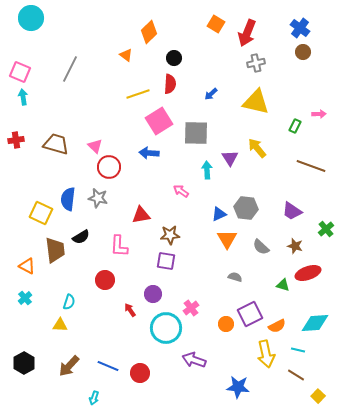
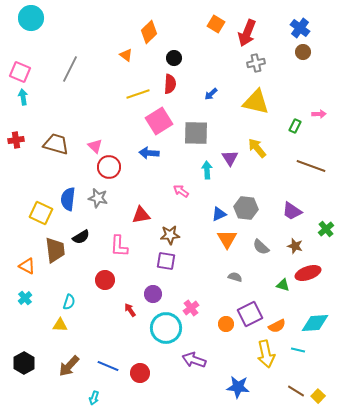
brown line at (296, 375): moved 16 px down
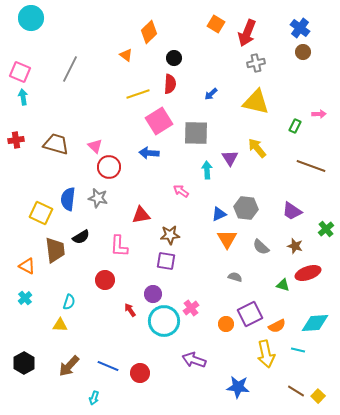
cyan circle at (166, 328): moved 2 px left, 7 px up
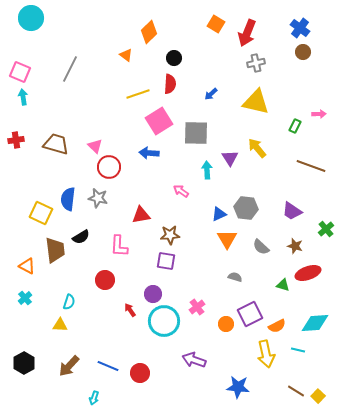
pink cross at (191, 308): moved 6 px right, 1 px up
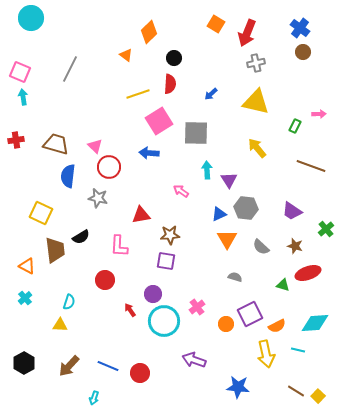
purple triangle at (230, 158): moved 1 px left, 22 px down
blue semicircle at (68, 199): moved 23 px up
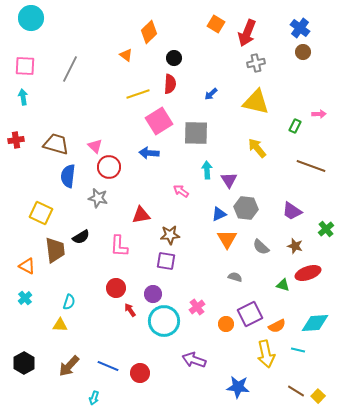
pink square at (20, 72): moved 5 px right, 6 px up; rotated 20 degrees counterclockwise
red circle at (105, 280): moved 11 px right, 8 px down
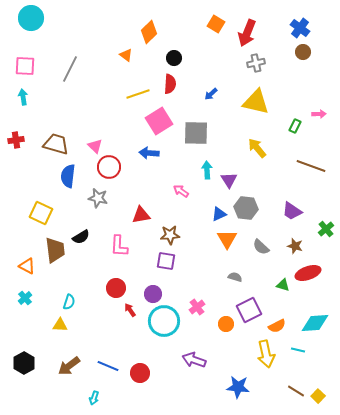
purple square at (250, 314): moved 1 px left, 4 px up
brown arrow at (69, 366): rotated 10 degrees clockwise
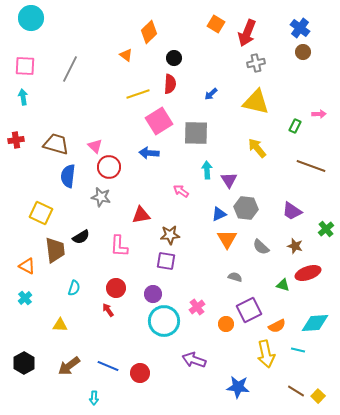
gray star at (98, 198): moved 3 px right, 1 px up
cyan semicircle at (69, 302): moved 5 px right, 14 px up
red arrow at (130, 310): moved 22 px left
cyan arrow at (94, 398): rotated 16 degrees counterclockwise
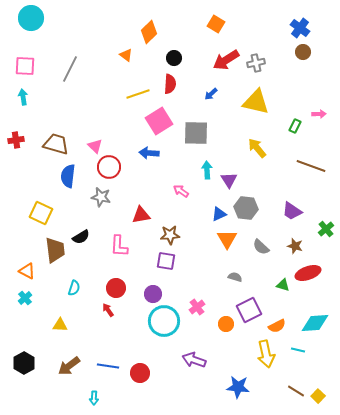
red arrow at (247, 33): moved 21 px left, 27 px down; rotated 36 degrees clockwise
orange triangle at (27, 266): moved 5 px down
blue line at (108, 366): rotated 15 degrees counterclockwise
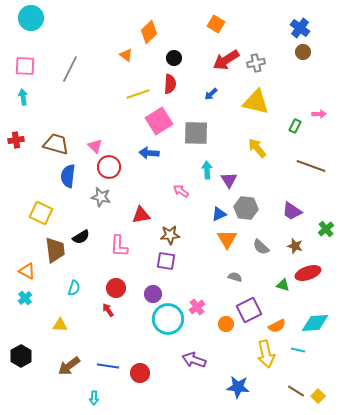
cyan circle at (164, 321): moved 4 px right, 2 px up
black hexagon at (24, 363): moved 3 px left, 7 px up
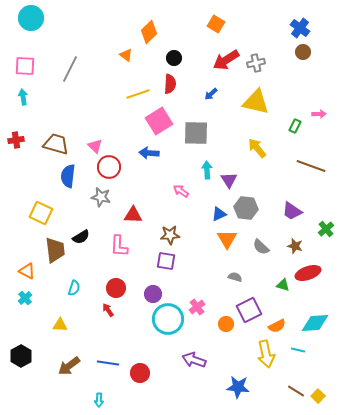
red triangle at (141, 215): moved 8 px left; rotated 12 degrees clockwise
blue line at (108, 366): moved 3 px up
cyan arrow at (94, 398): moved 5 px right, 2 px down
